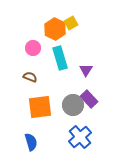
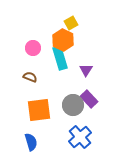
orange hexagon: moved 8 px right, 11 px down
orange square: moved 1 px left, 3 px down
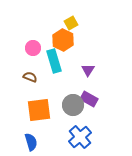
cyan rectangle: moved 6 px left, 3 px down
purple triangle: moved 2 px right
purple rectangle: rotated 18 degrees counterclockwise
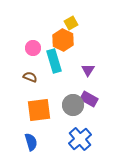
blue cross: moved 2 px down
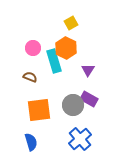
orange hexagon: moved 3 px right, 8 px down
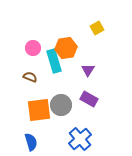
yellow square: moved 26 px right, 5 px down
orange hexagon: rotated 25 degrees clockwise
gray circle: moved 12 px left
